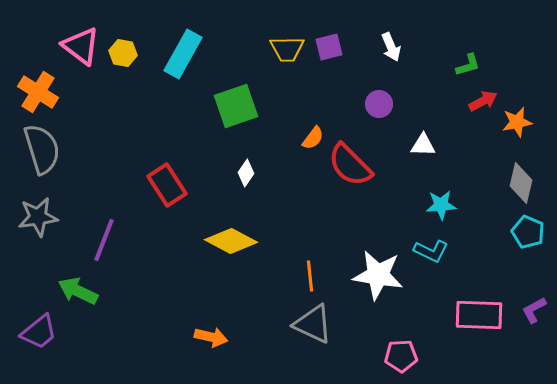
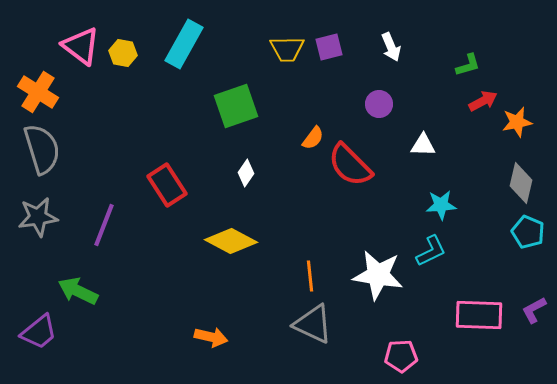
cyan rectangle: moved 1 px right, 10 px up
purple line: moved 15 px up
cyan L-shape: rotated 52 degrees counterclockwise
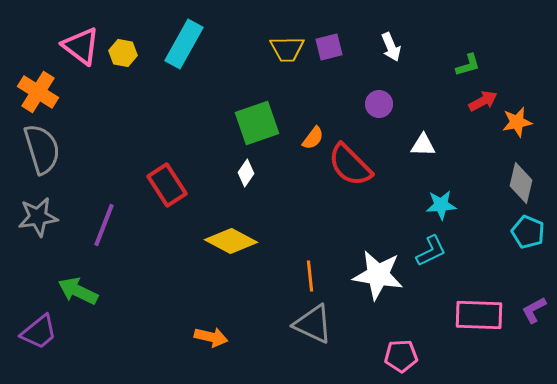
green square: moved 21 px right, 17 px down
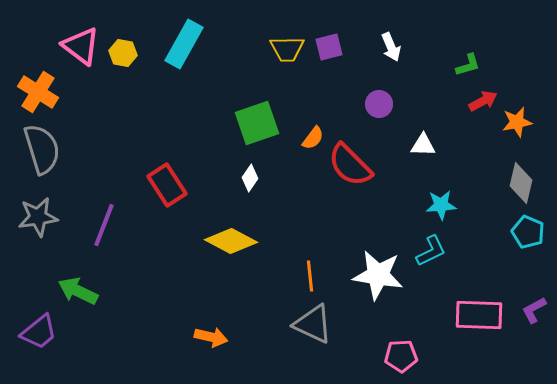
white diamond: moved 4 px right, 5 px down
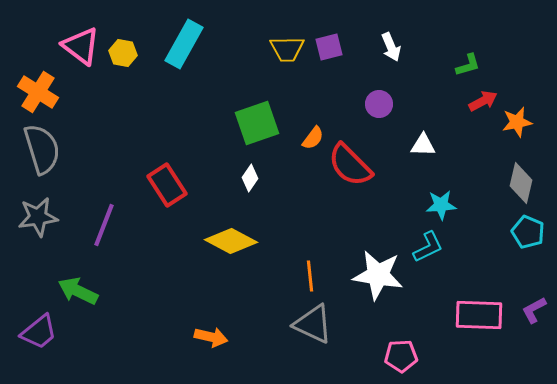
cyan L-shape: moved 3 px left, 4 px up
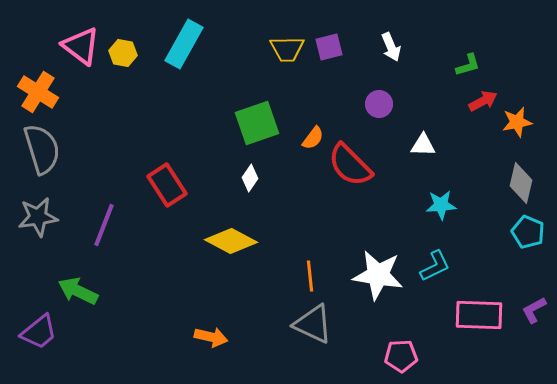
cyan L-shape: moved 7 px right, 19 px down
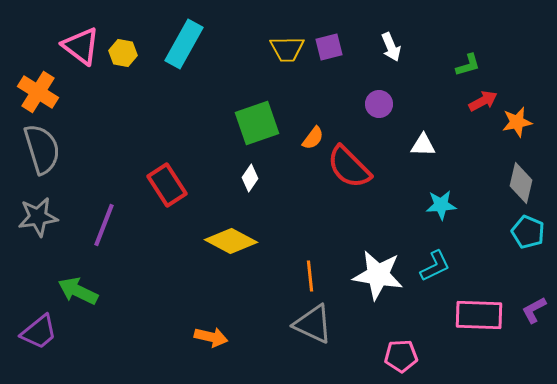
red semicircle: moved 1 px left, 2 px down
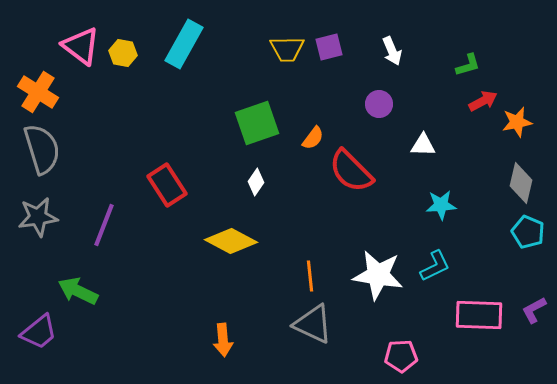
white arrow: moved 1 px right, 4 px down
red semicircle: moved 2 px right, 4 px down
white diamond: moved 6 px right, 4 px down
orange arrow: moved 12 px right, 3 px down; rotated 72 degrees clockwise
